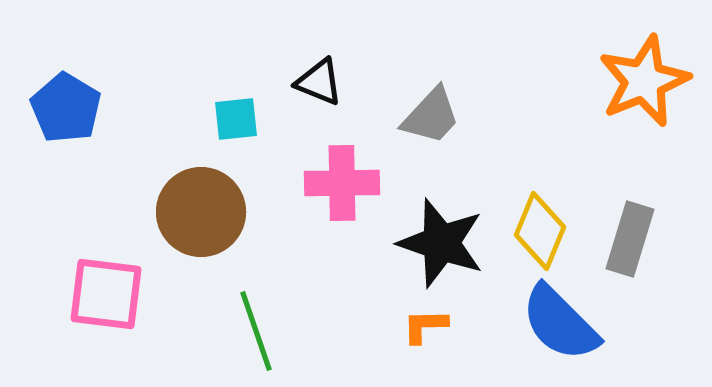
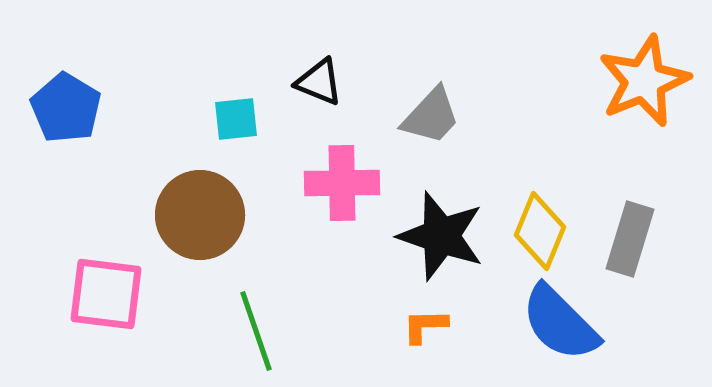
brown circle: moved 1 px left, 3 px down
black star: moved 7 px up
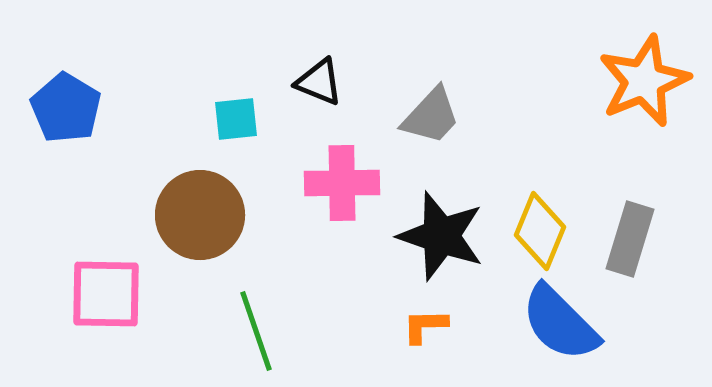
pink square: rotated 6 degrees counterclockwise
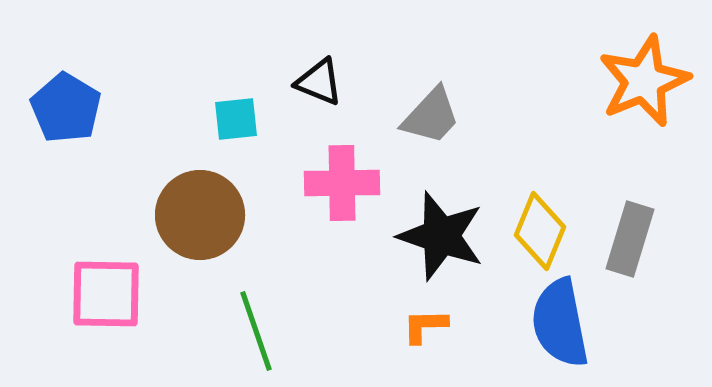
blue semicircle: rotated 34 degrees clockwise
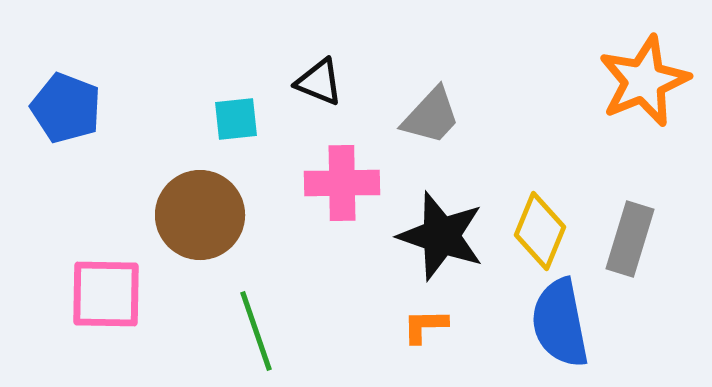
blue pentagon: rotated 10 degrees counterclockwise
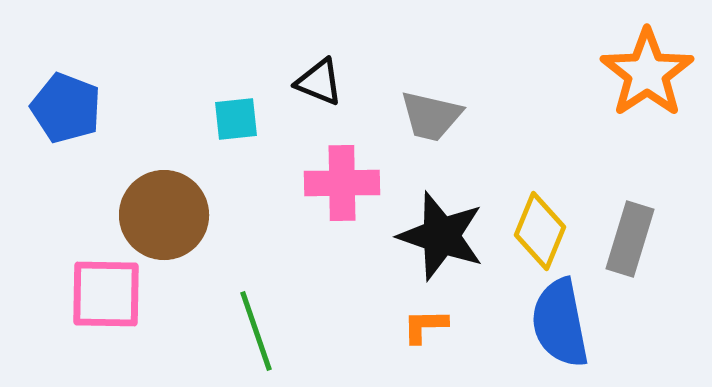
orange star: moved 3 px right, 8 px up; rotated 12 degrees counterclockwise
gray trapezoid: rotated 60 degrees clockwise
brown circle: moved 36 px left
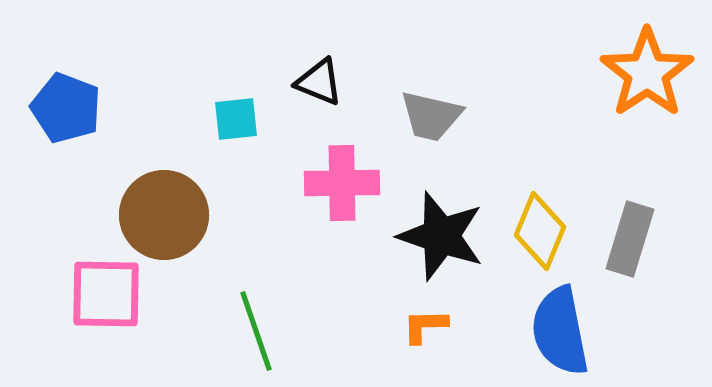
blue semicircle: moved 8 px down
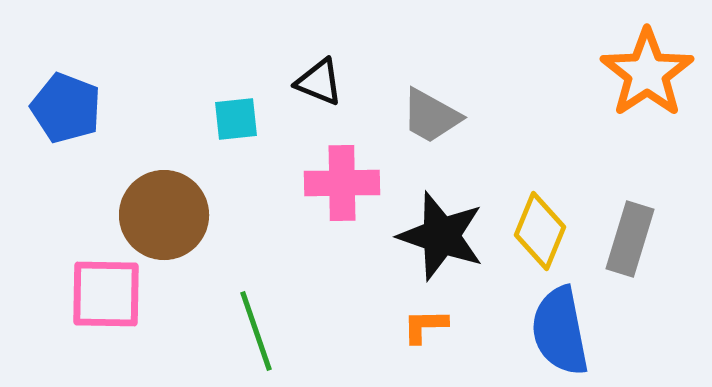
gray trapezoid: rotated 16 degrees clockwise
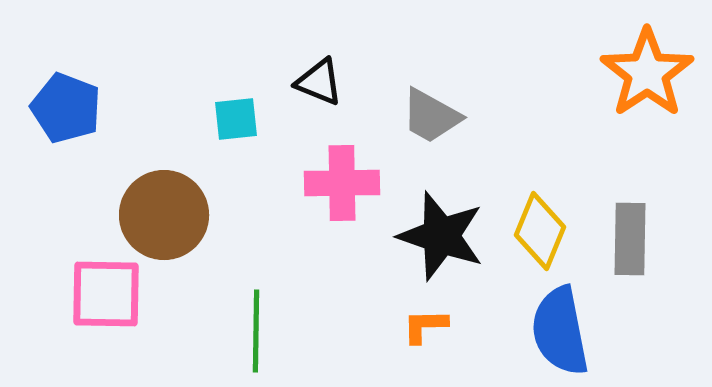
gray rectangle: rotated 16 degrees counterclockwise
green line: rotated 20 degrees clockwise
